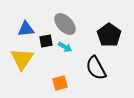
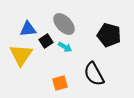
gray ellipse: moved 1 px left
blue triangle: moved 2 px right
black pentagon: rotated 20 degrees counterclockwise
black square: rotated 24 degrees counterclockwise
yellow triangle: moved 1 px left, 4 px up
black semicircle: moved 2 px left, 6 px down
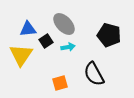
cyan arrow: moved 3 px right; rotated 40 degrees counterclockwise
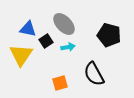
blue triangle: rotated 18 degrees clockwise
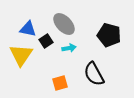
cyan arrow: moved 1 px right, 1 px down
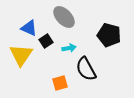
gray ellipse: moved 7 px up
blue triangle: moved 1 px right, 1 px up; rotated 12 degrees clockwise
black semicircle: moved 8 px left, 5 px up
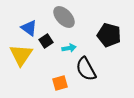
blue triangle: rotated 12 degrees clockwise
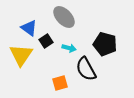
black pentagon: moved 4 px left, 9 px down
cyan arrow: rotated 24 degrees clockwise
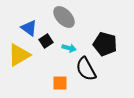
yellow triangle: moved 2 px left; rotated 25 degrees clockwise
orange square: rotated 14 degrees clockwise
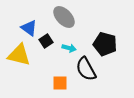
yellow triangle: rotated 45 degrees clockwise
